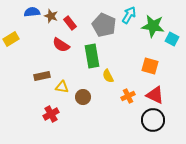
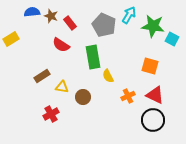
green rectangle: moved 1 px right, 1 px down
brown rectangle: rotated 21 degrees counterclockwise
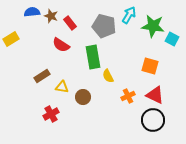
gray pentagon: moved 1 px down; rotated 10 degrees counterclockwise
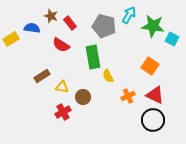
blue semicircle: moved 16 px down; rotated 14 degrees clockwise
orange square: rotated 18 degrees clockwise
red cross: moved 12 px right, 2 px up
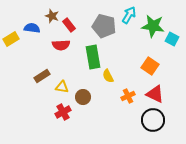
brown star: moved 1 px right
red rectangle: moved 1 px left, 2 px down
red semicircle: rotated 36 degrees counterclockwise
red triangle: moved 1 px up
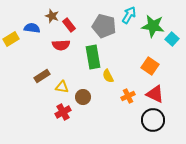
cyan square: rotated 16 degrees clockwise
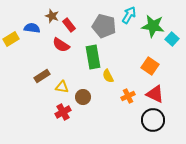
red semicircle: rotated 36 degrees clockwise
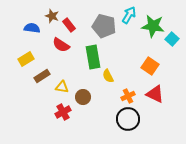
yellow rectangle: moved 15 px right, 20 px down
black circle: moved 25 px left, 1 px up
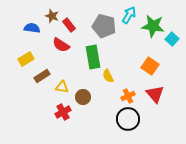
red triangle: rotated 24 degrees clockwise
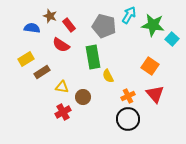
brown star: moved 2 px left
green star: moved 1 px up
brown rectangle: moved 4 px up
